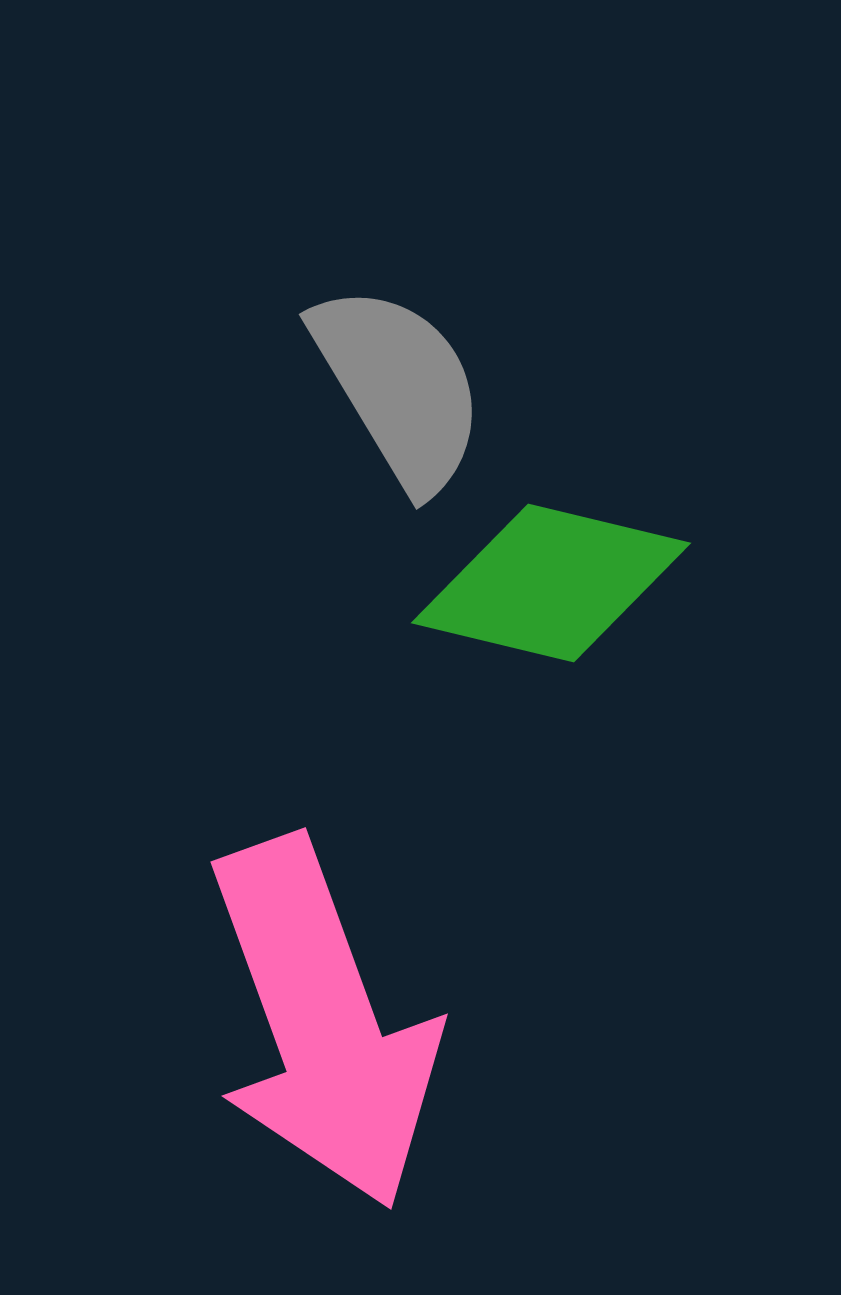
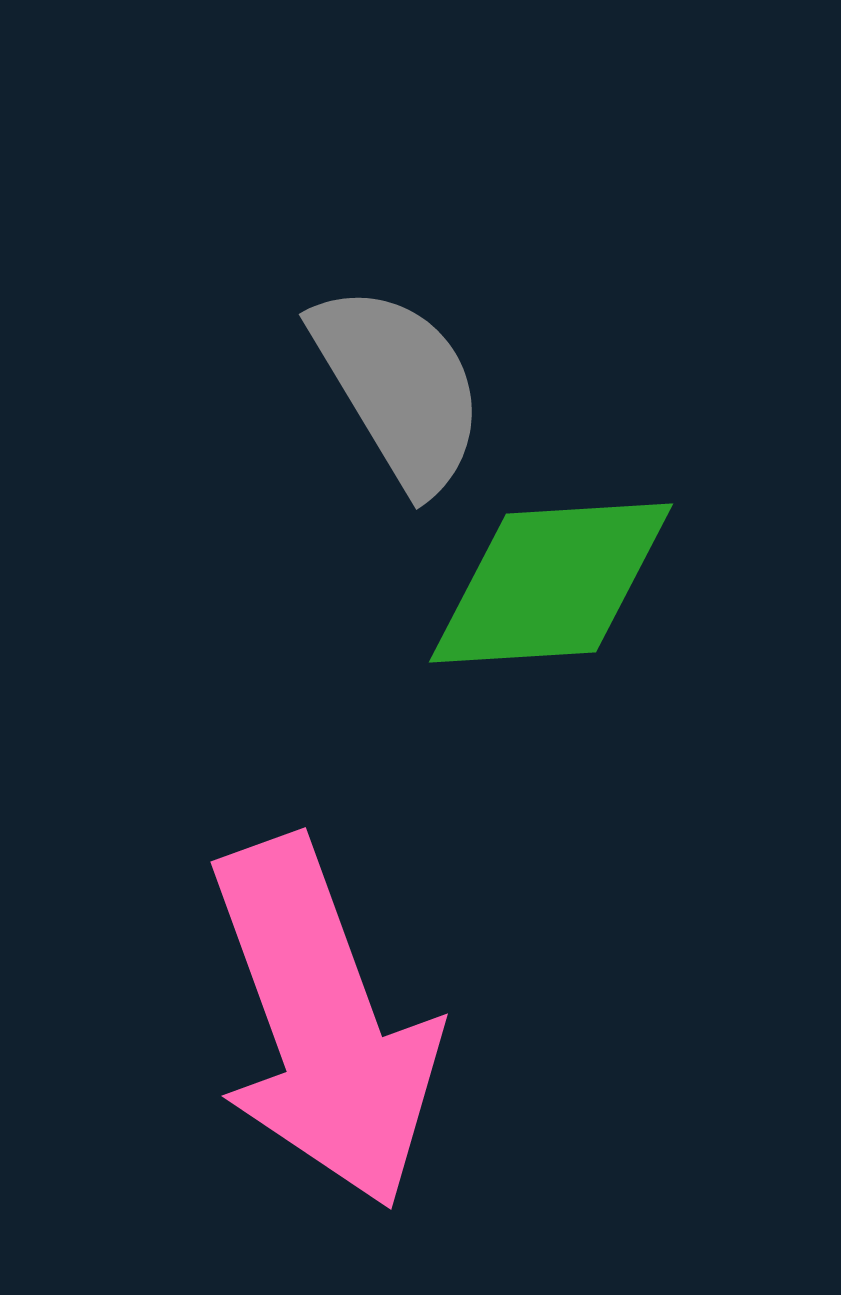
green diamond: rotated 17 degrees counterclockwise
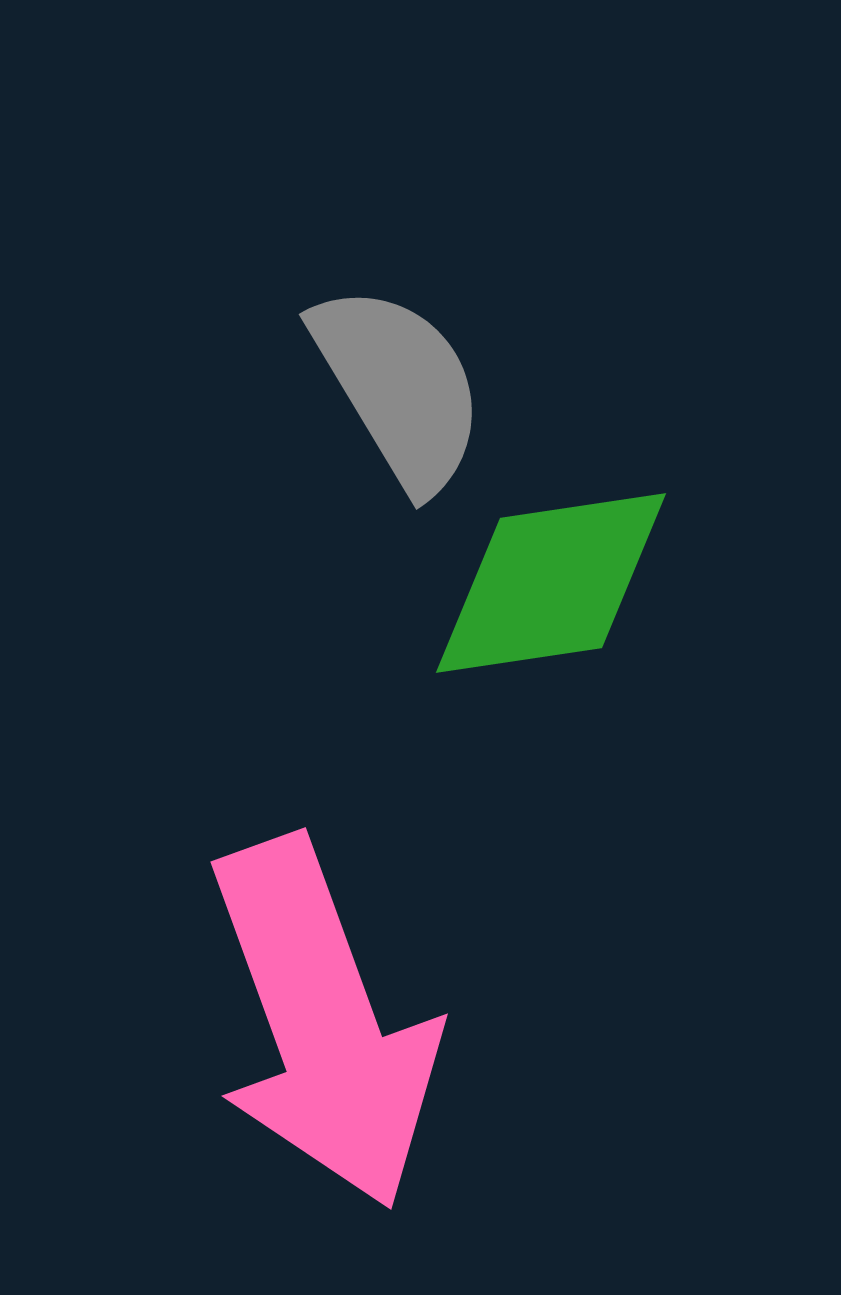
green diamond: rotated 5 degrees counterclockwise
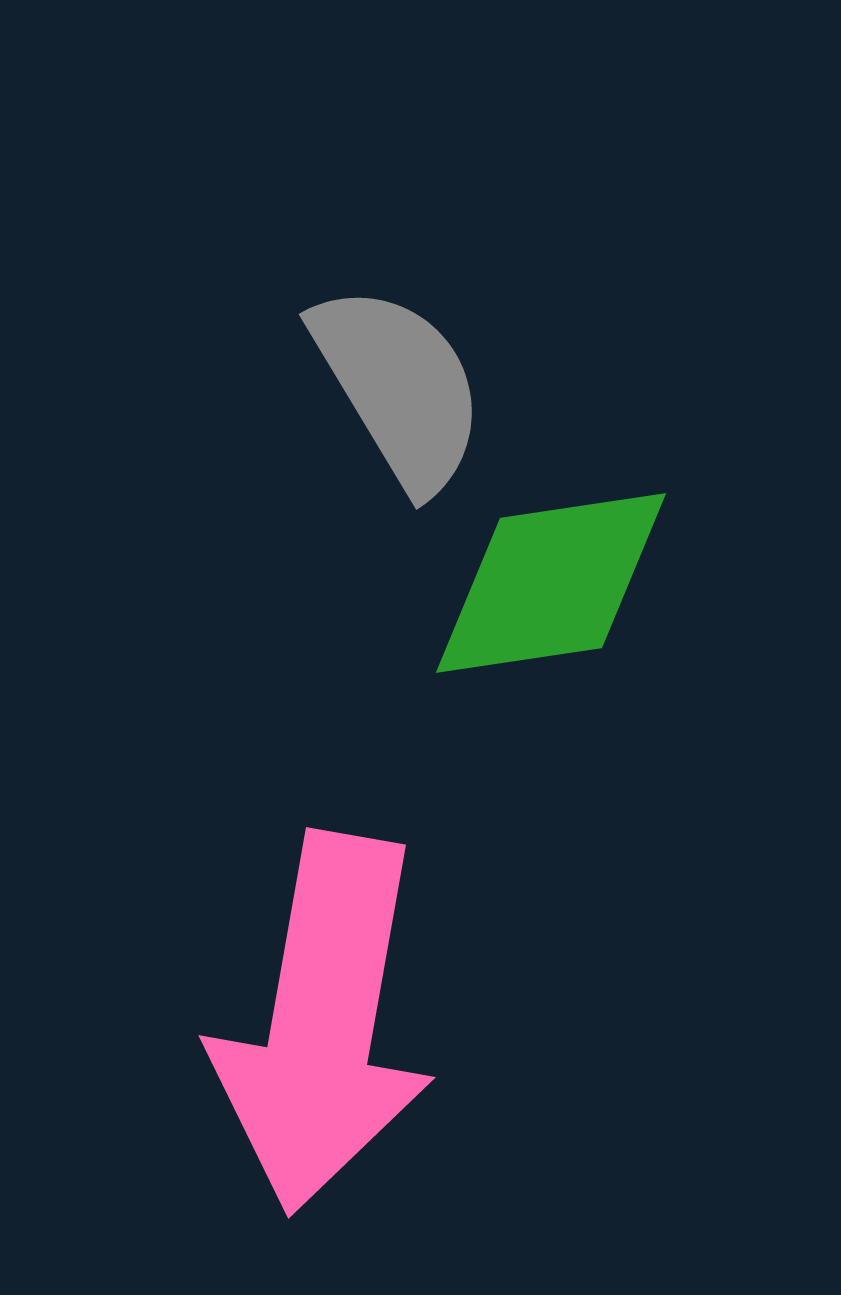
pink arrow: rotated 30 degrees clockwise
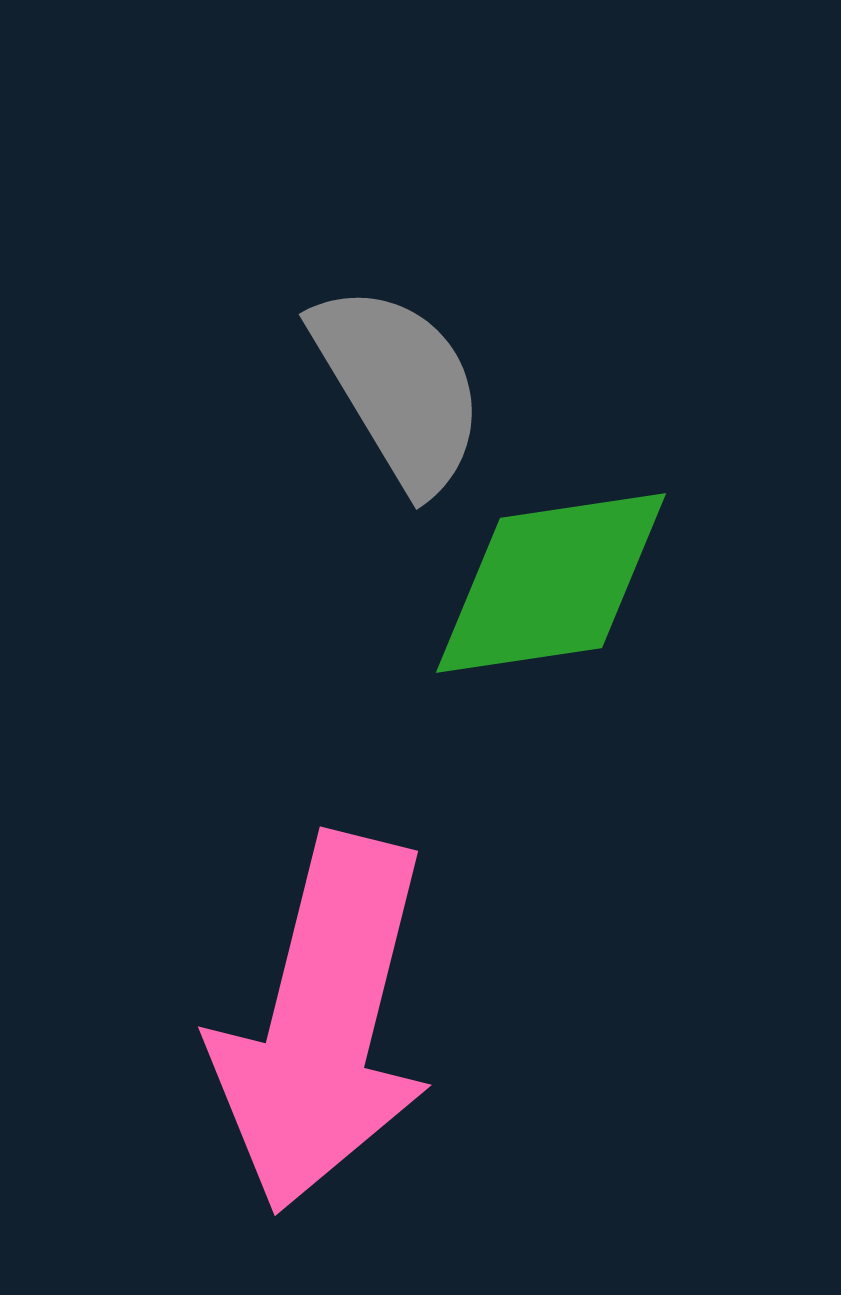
pink arrow: rotated 4 degrees clockwise
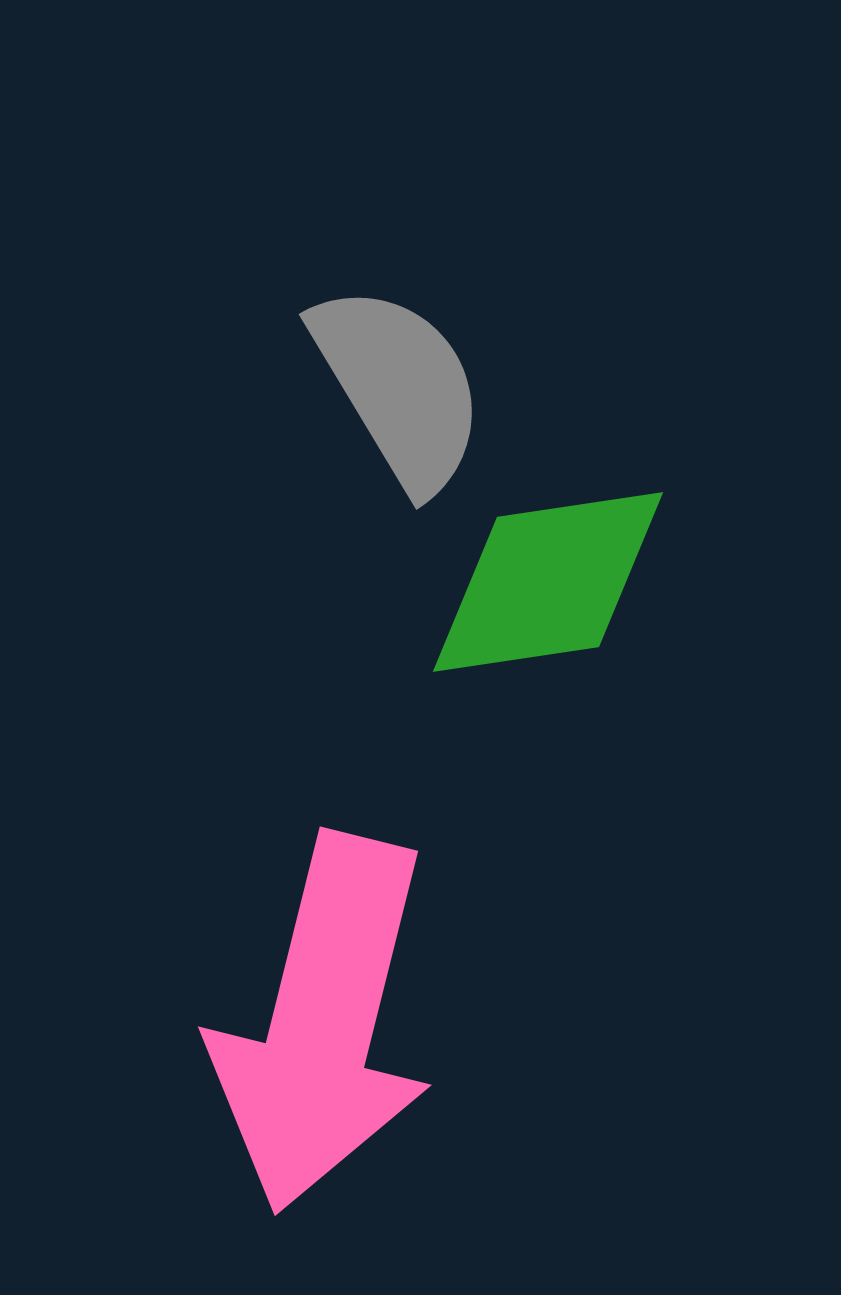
green diamond: moved 3 px left, 1 px up
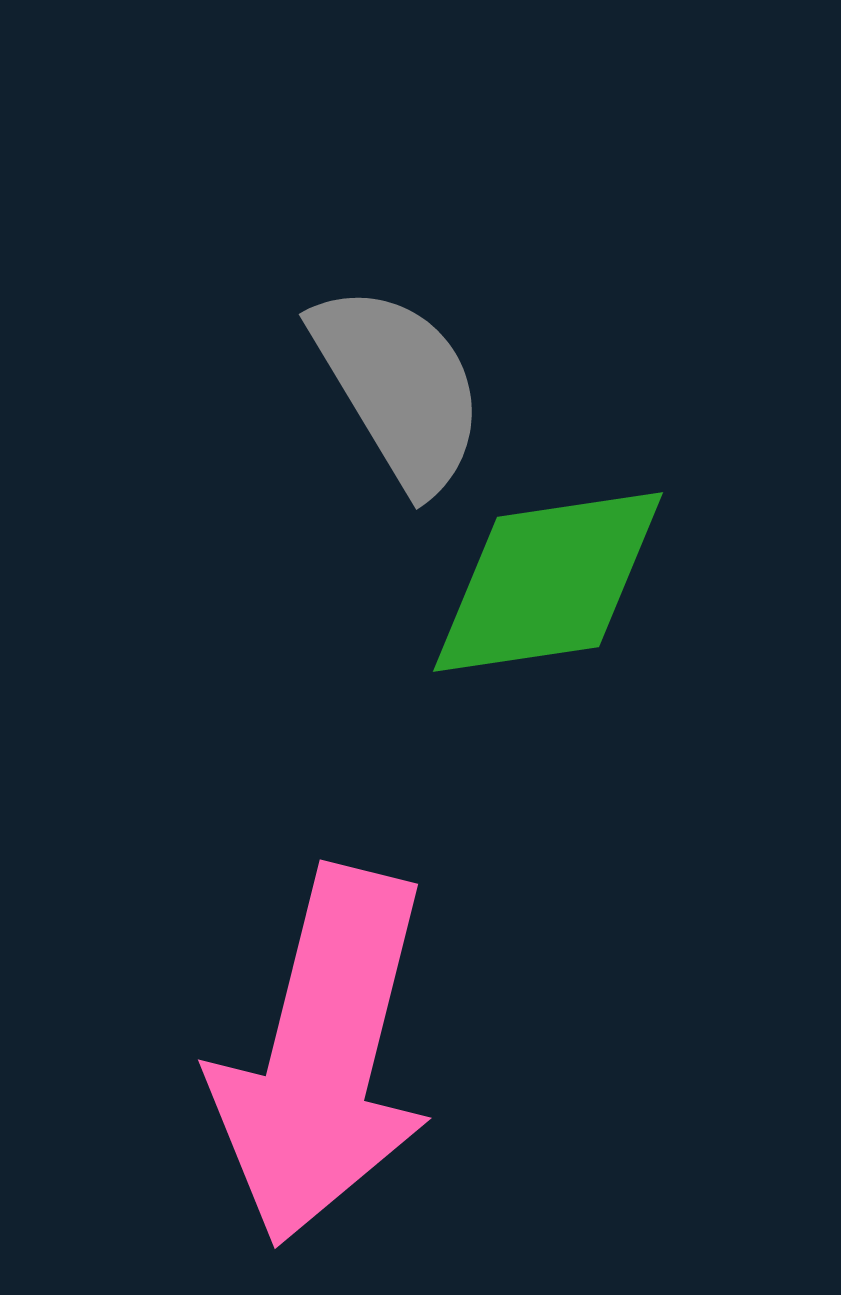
pink arrow: moved 33 px down
